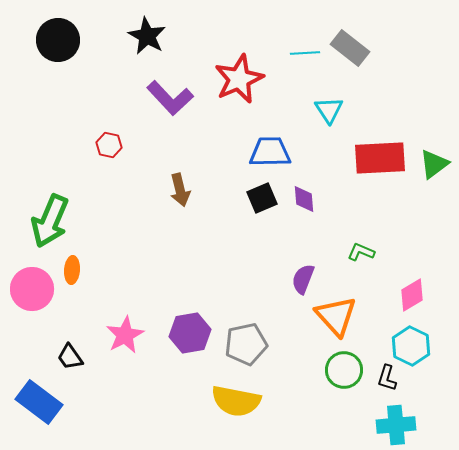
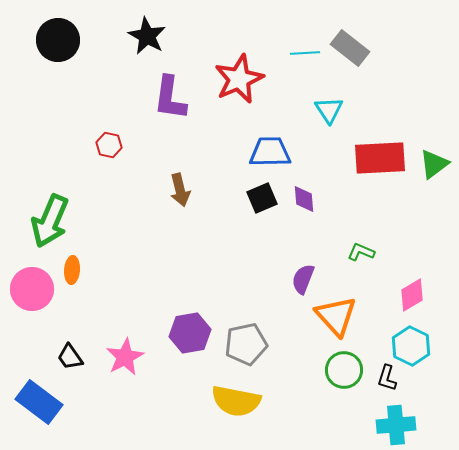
purple L-shape: rotated 51 degrees clockwise
pink star: moved 22 px down
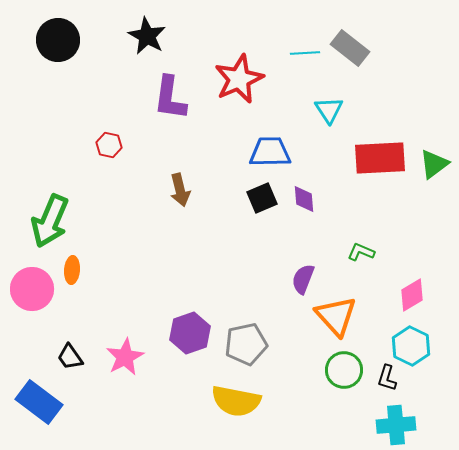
purple hexagon: rotated 9 degrees counterclockwise
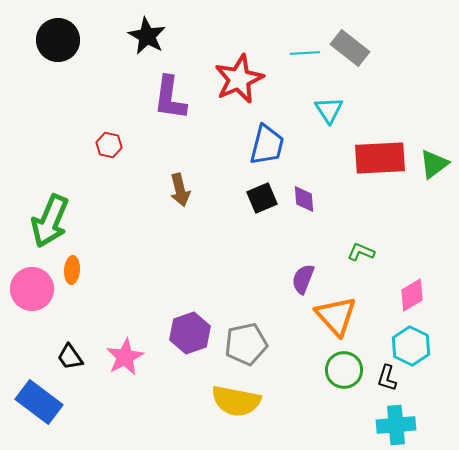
blue trapezoid: moved 3 px left, 7 px up; rotated 105 degrees clockwise
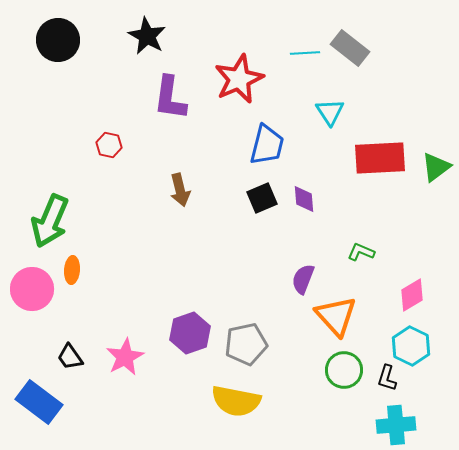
cyan triangle: moved 1 px right, 2 px down
green triangle: moved 2 px right, 3 px down
